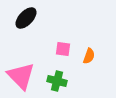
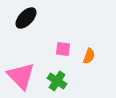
green cross: rotated 18 degrees clockwise
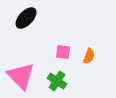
pink square: moved 3 px down
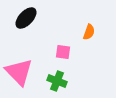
orange semicircle: moved 24 px up
pink triangle: moved 2 px left, 4 px up
green cross: rotated 12 degrees counterclockwise
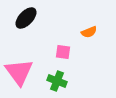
orange semicircle: rotated 49 degrees clockwise
pink triangle: rotated 8 degrees clockwise
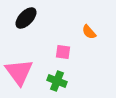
orange semicircle: rotated 70 degrees clockwise
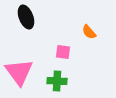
black ellipse: moved 1 px up; rotated 65 degrees counterclockwise
green cross: rotated 18 degrees counterclockwise
